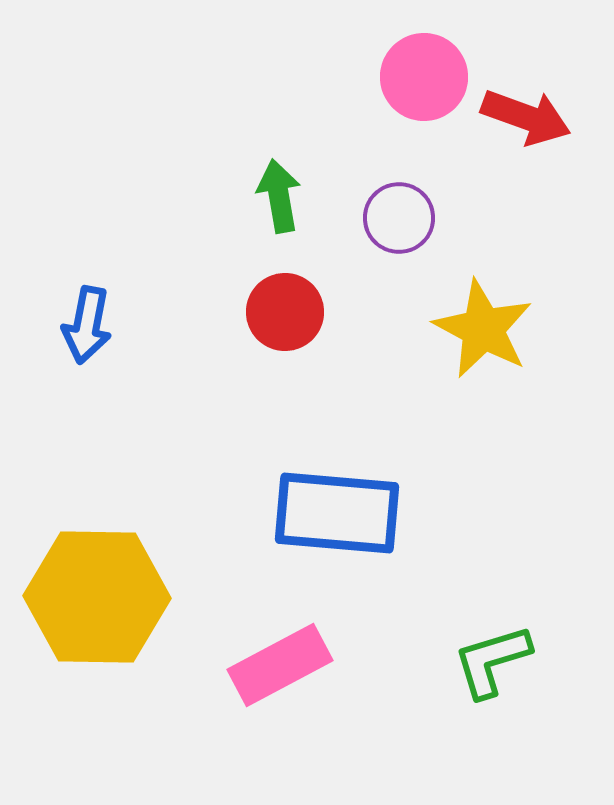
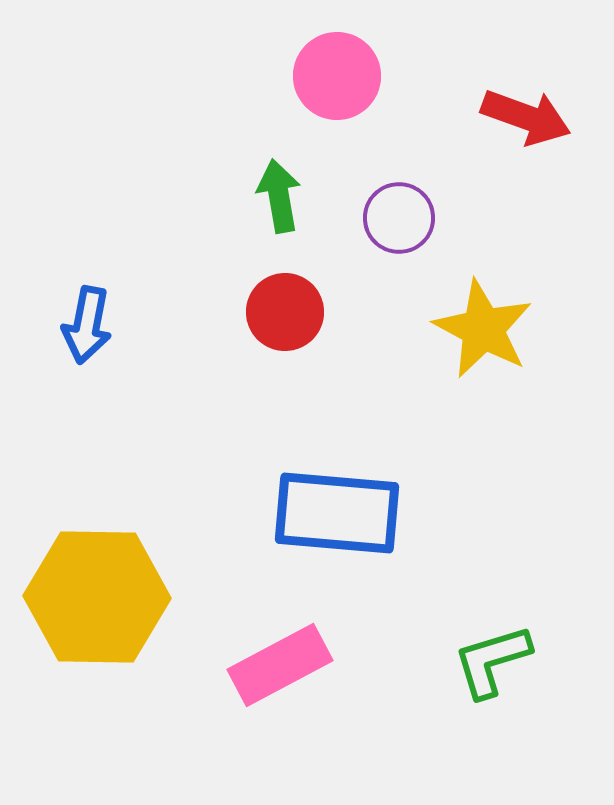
pink circle: moved 87 px left, 1 px up
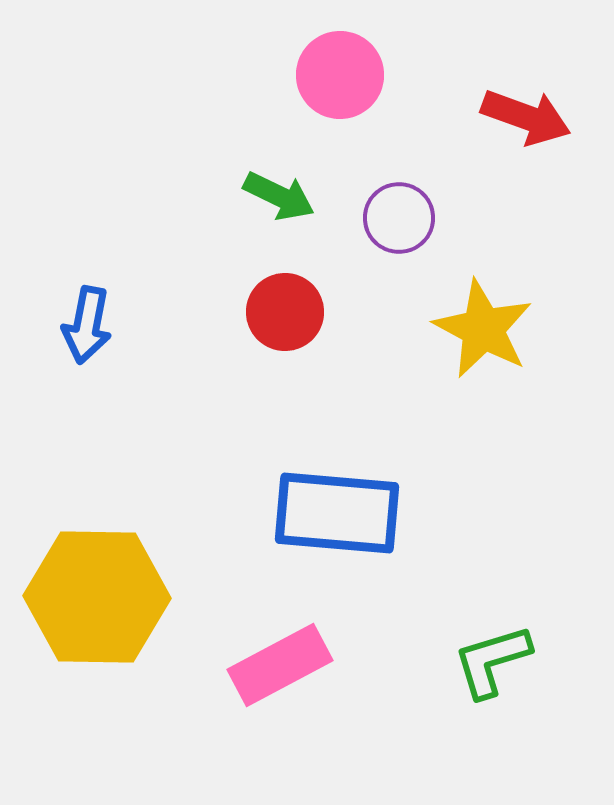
pink circle: moved 3 px right, 1 px up
green arrow: rotated 126 degrees clockwise
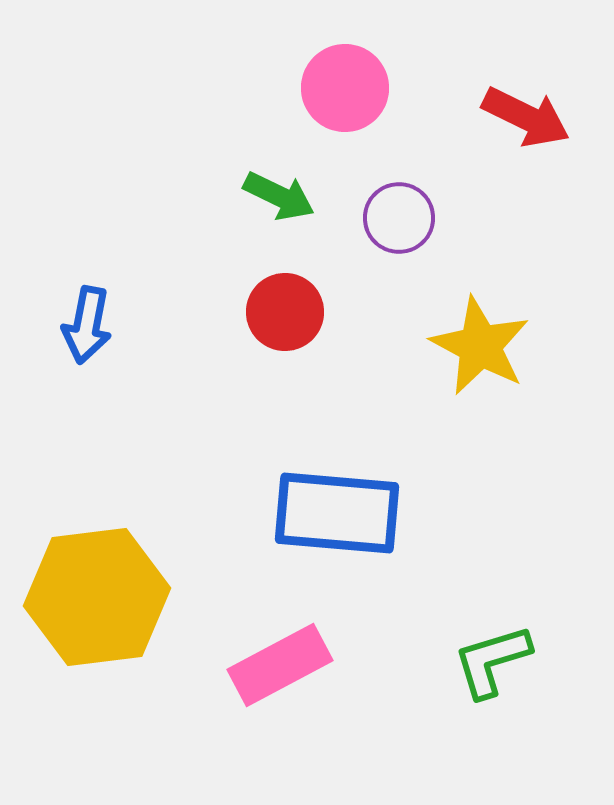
pink circle: moved 5 px right, 13 px down
red arrow: rotated 6 degrees clockwise
yellow star: moved 3 px left, 17 px down
yellow hexagon: rotated 8 degrees counterclockwise
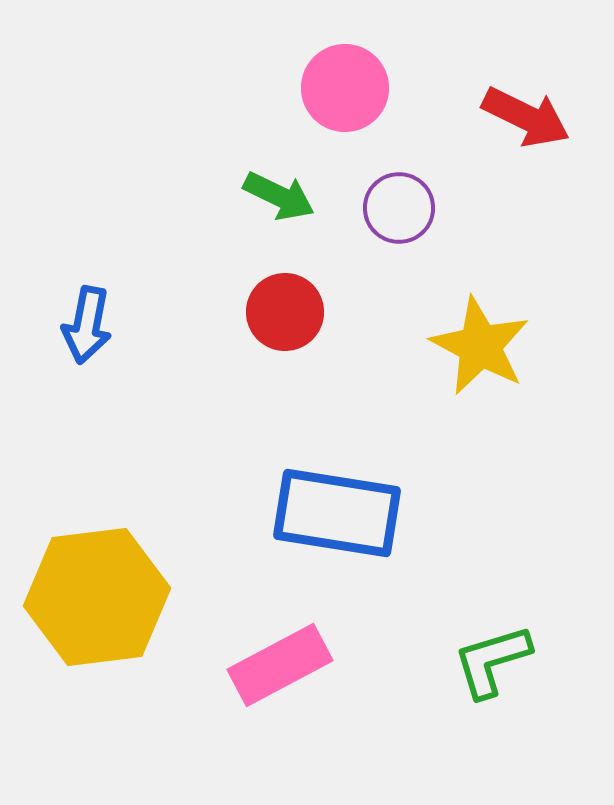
purple circle: moved 10 px up
blue rectangle: rotated 4 degrees clockwise
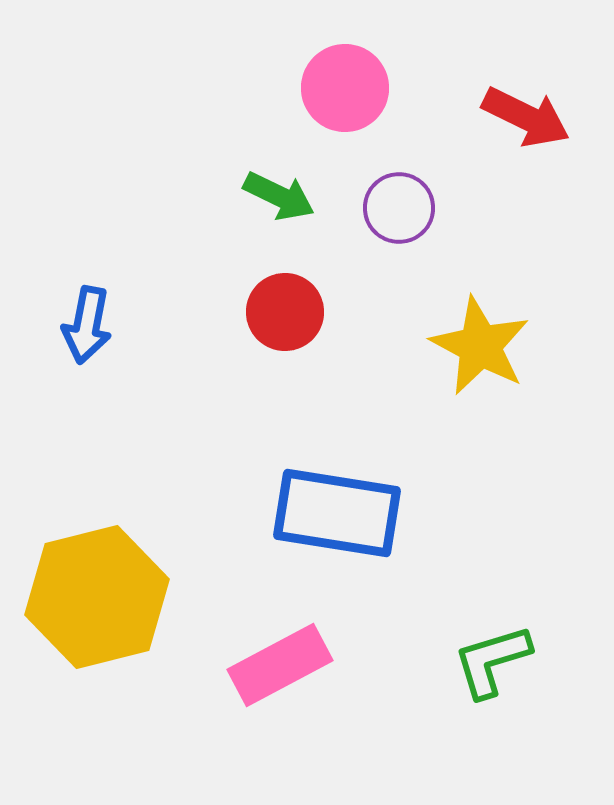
yellow hexagon: rotated 7 degrees counterclockwise
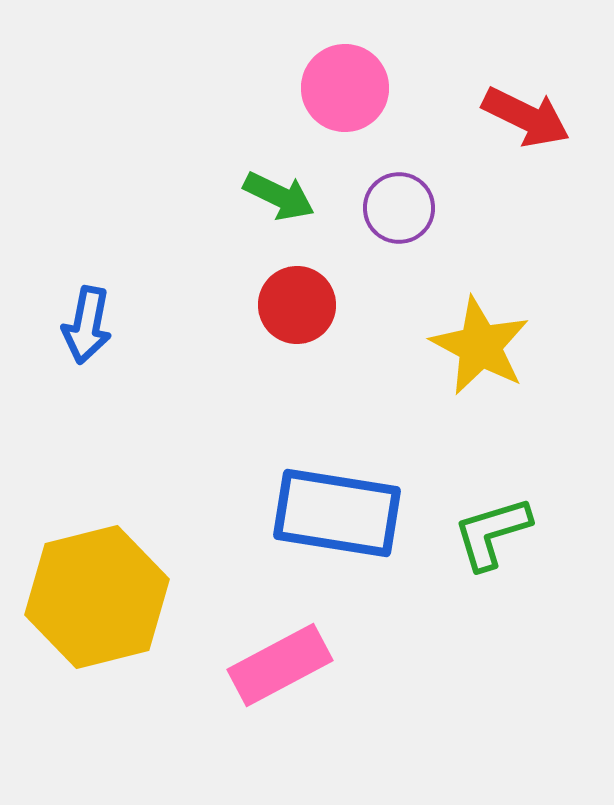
red circle: moved 12 px right, 7 px up
green L-shape: moved 128 px up
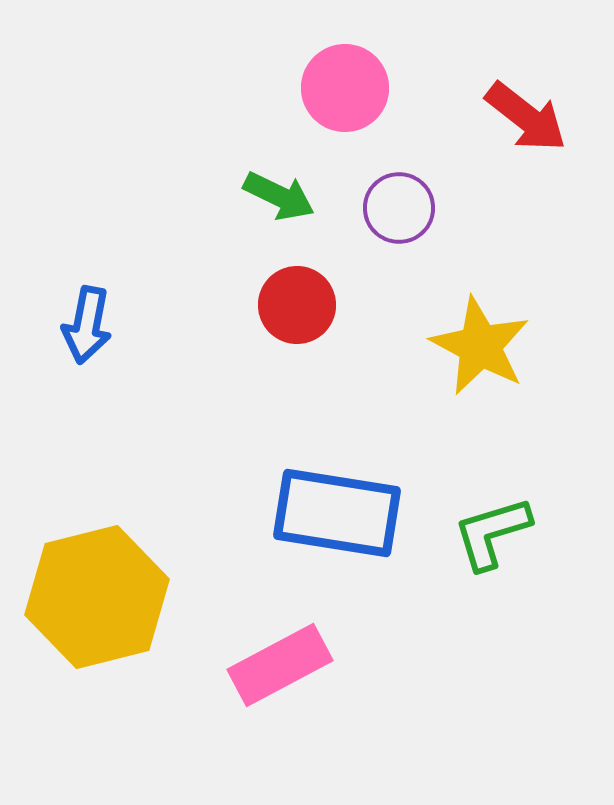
red arrow: rotated 12 degrees clockwise
